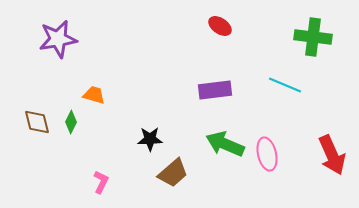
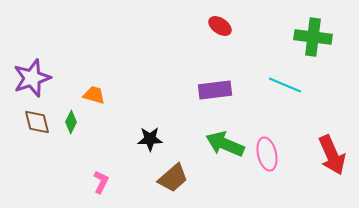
purple star: moved 26 px left, 39 px down; rotated 9 degrees counterclockwise
brown trapezoid: moved 5 px down
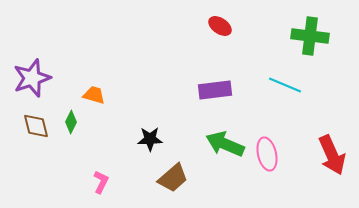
green cross: moved 3 px left, 1 px up
brown diamond: moved 1 px left, 4 px down
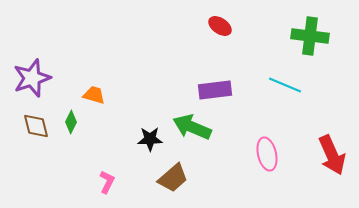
green arrow: moved 33 px left, 17 px up
pink L-shape: moved 6 px right
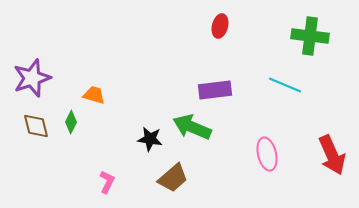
red ellipse: rotated 70 degrees clockwise
black star: rotated 10 degrees clockwise
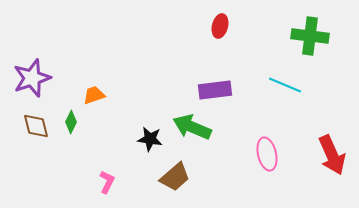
orange trapezoid: rotated 35 degrees counterclockwise
brown trapezoid: moved 2 px right, 1 px up
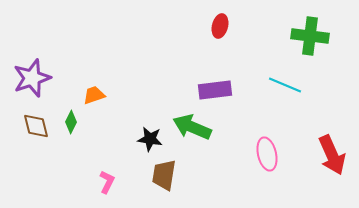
brown trapezoid: moved 11 px left, 2 px up; rotated 140 degrees clockwise
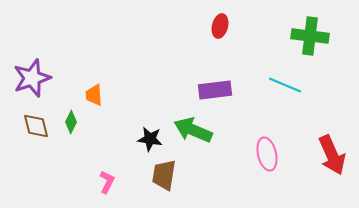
orange trapezoid: rotated 75 degrees counterclockwise
green arrow: moved 1 px right, 3 px down
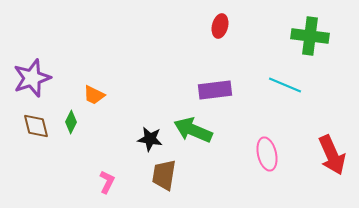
orange trapezoid: rotated 60 degrees counterclockwise
